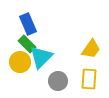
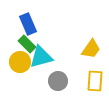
cyan triangle: rotated 30 degrees clockwise
yellow rectangle: moved 6 px right, 2 px down
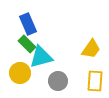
yellow circle: moved 11 px down
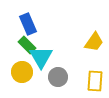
green rectangle: moved 1 px down
yellow trapezoid: moved 3 px right, 7 px up
cyan triangle: rotated 45 degrees counterclockwise
yellow circle: moved 2 px right, 1 px up
gray circle: moved 4 px up
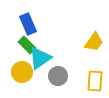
cyan triangle: moved 1 px left, 1 px down; rotated 25 degrees clockwise
gray circle: moved 1 px up
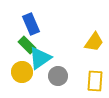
blue rectangle: moved 3 px right
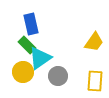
blue rectangle: rotated 10 degrees clockwise
yellow circle: moved 1 px right
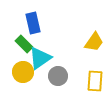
blue rectangle: moved 2 px right, 1 px up
green rectangle: moved 3 px left, 1 px up
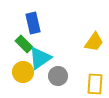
yellow rectangle: moved 3 px down
